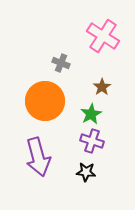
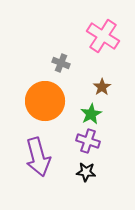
purple cross: moved 4 px left
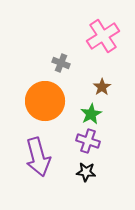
pink cross: rotated 24 degrees clockwise
